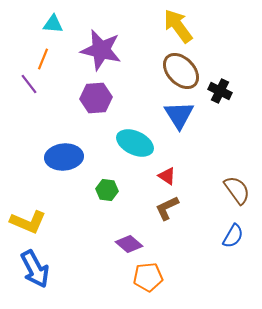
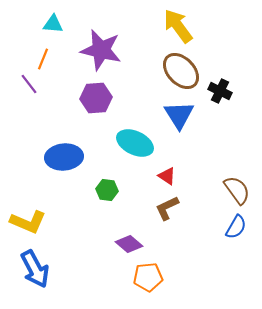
blue semicircle: moved 3 px right, 9 px up
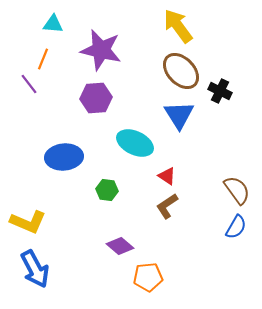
brown L-shape: moved 2 px up; rotated 8 degrees counterclockwise
purple diamond: moved 9 px left, 2 px down
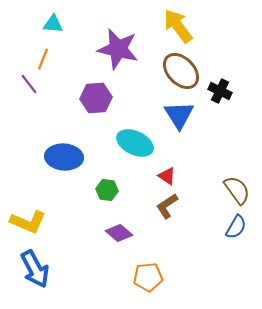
purple star: moved 17 px right, 1 px up
blue ellipse: rotated 9 degrees clockwise
purple diamond: moved 1 px left, 13 px up
